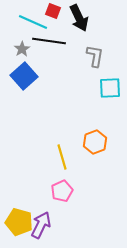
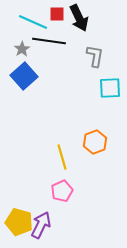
red square: moved 4 px right, 3 px down; rotated 21 degrees counterclockwise
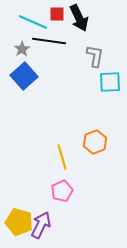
cyan square: moved 6 px up
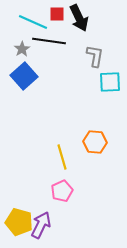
orange hexagon: rotated 25 degrees clockwise
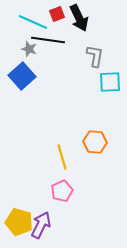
red square: rotated 21 degrees counterclockwise
black line: moved 1 px left, 1 px up
gray star: moved 7 px right; rotated 21 degrees counterclockwise
blue square: moved 2 px left
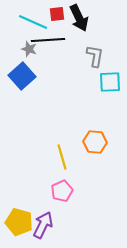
red square: rotated 14 degrees clockwise
black line: rotated 12 degrees counterclockwise
purple arrow: moved 2 px right
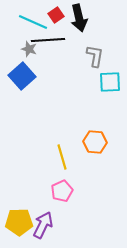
red square: moved 1 px left, 1 px down; rotated 28 degrees counterclockwise
black arrow: rotated 12 degrees clockwise
yellow pentagon: rotated 16 degrees counterclockwise
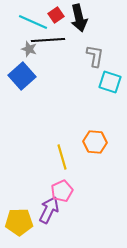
cyan square: rotated 20 degrees clockwise
purple arrow: moved 6 px right, 15 px up
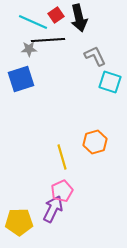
gray star: rotated 21 degrees counterclockwise
gray L-shape: rotated 35 degrees counterclockwise
blue square: moved 1 px left, 3 px down; rotated 24 degrees clockwise
orange hexagon: rotated 20 degrees counterclockwise
purple arrow: moved 4 px right, 1 px up
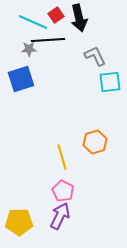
cyan square: rotated 25 degrees counterclockwise
pink pentagon: moved 1 px right; rotated 20 degrees counterclockwise
purple arrow: moved 7 px right, 7 px down
